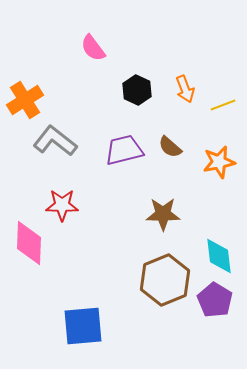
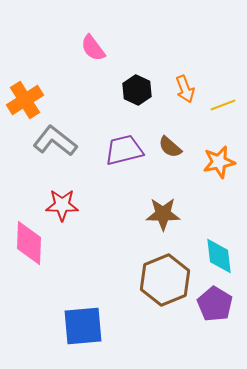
purple pentagon: moved 4 px down
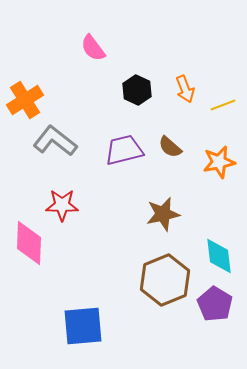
brown star: rotated 12 degrees counterclockwise
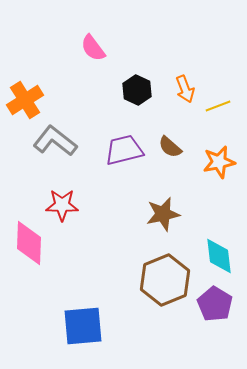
yellow line: moved 5 px left, 1 px down
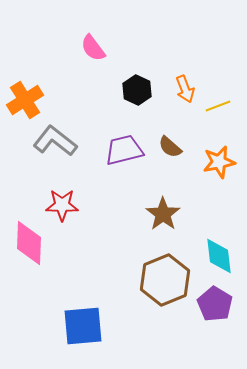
brown star: rotated 24 degrees counterclockwise
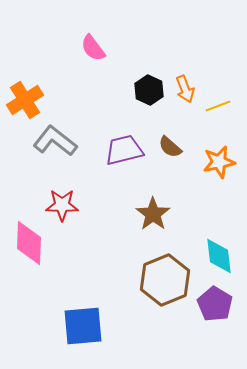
black hexagon: moved 12 px right
brown star: moved 10 px left
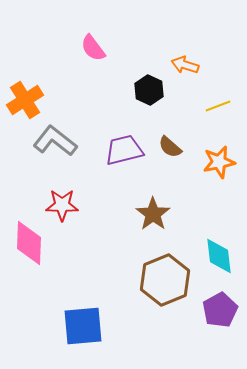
orange arrow: moved 24 px up; rotated 128 degrees clockwise
purple pentagon: moved 5 px right, 6 px down; rotated 12 degrees clockwise
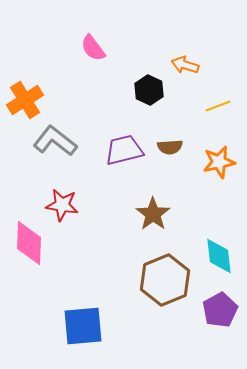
brown semicircle: rotated 45 degrees counterclockwise
red star: rotated 8 degrees clockwise
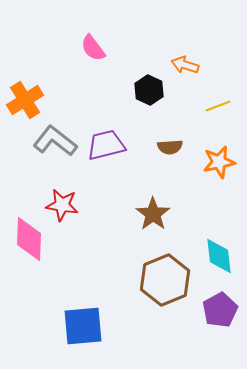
purple trapezoid: moved 18 px left, 5 px up
pink diamond: moved 4 px up
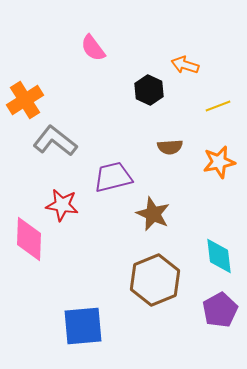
purple trapezoid: moved 7 px right, 32 px down
brown star: rotated 12 degrees counterclockwise
brown hexagon: moved 10 px left
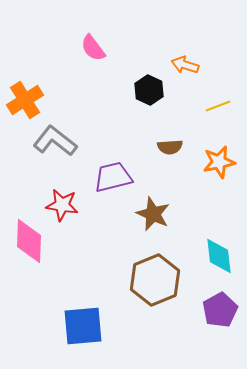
pink diamond: moved 2 px down
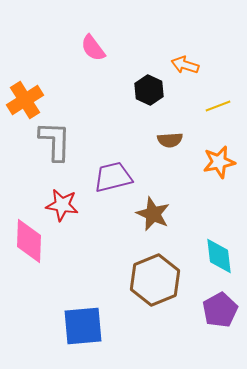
gray L-shape: rotated 54 degrees clockwise
brown semicircle: moved 7 px up
